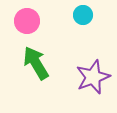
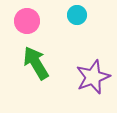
cyan circle: moved 6 px left
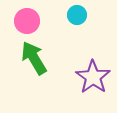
green arrow: moved 2 px left, 5 px up
purple star: rotated 16 degrees counterclockwise
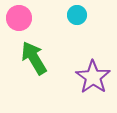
pink circle: moved 8 px left, 3 px up
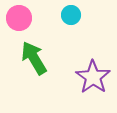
cyan circle: moved 6 px left
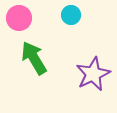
purple star: moved 3 px up; rotated 12 degrees clockwise
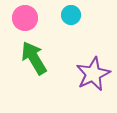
pink circle: moved 6 px right
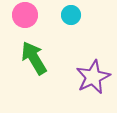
pink circle: moved 3 px up
purple star: moved 3 px down
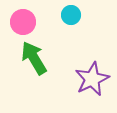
pink circle: moved 2 px left, 7 px down
purple star: moved 1 px left, 2 px down
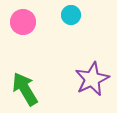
green arrow: moved 9 px left, 31 px down
